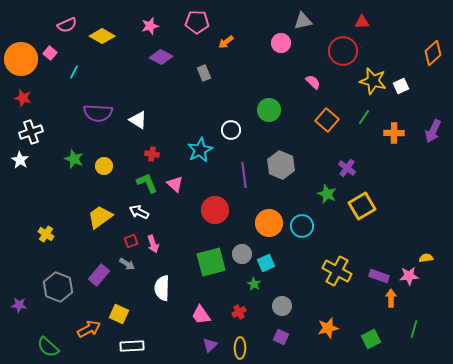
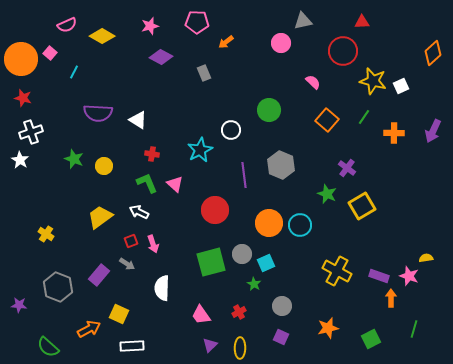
cyan circle at (302, 226): moved 2 px left, 1 px up
pink star at (409, 276): rotated 24 degrees clockwise
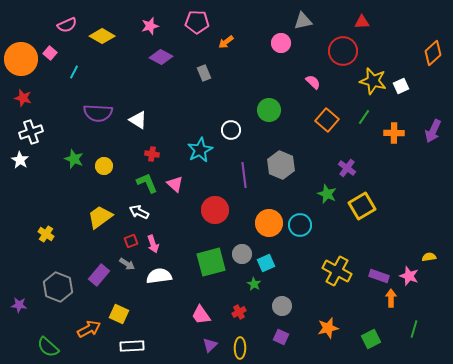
yellow semicircle at (426, 258): moved 3 px right, 1 px up
white semicircle at (162, 288): moved 3 px left, 12 px up; rotated 80 degrees clockwise
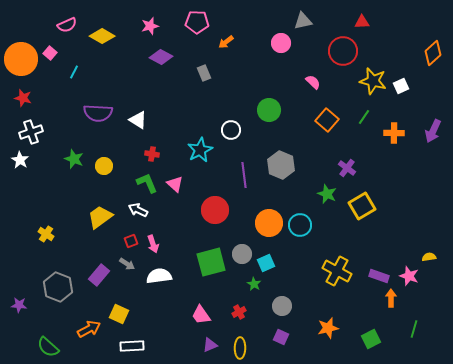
white arrow at (139, 212): moved 1 px left, 2 px up
purple triangle at (210, 345): rotated 21 degrees clockwise
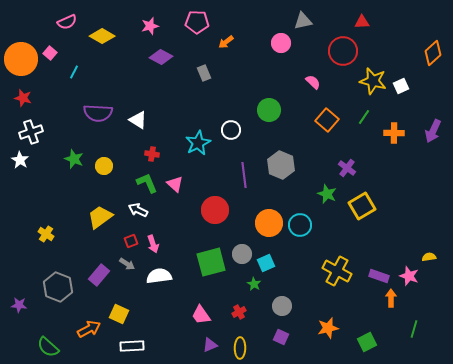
pink semicircle at (67, 25): moved 3 px up
cyan star at (200, 150): moved 2 px left, 7 px up
green square at (371, 339): moved 4 px left, 3 px down
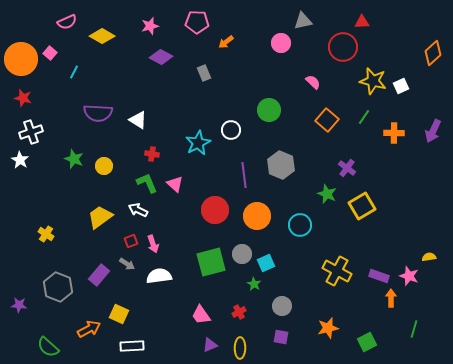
red circle at (343, 51): moved 4 px up
orange circle at (269, 223): moved 12 px left, 7 px up
purple square at (281, 337): rotated 14 degrees counterclockwise
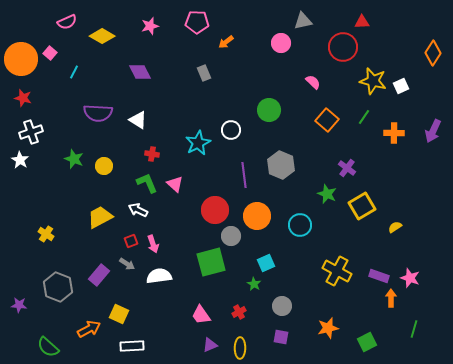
orange diamond at (433, 53): rotated 15 degrees counterclockwise
purple diamond at (161, 57): moved 21 px left, 15 px down; rotated 35 degrees clockwise
yellow trapezoid at (100, 217): rotated 8 degrees clockwise
gray circle at (242, 254): moved 11 px left, 18 px up
yellow semicircle at (429, 257): moved 34 px left, 30 px up; rotated 24 degrees counterclockwise
pink star at (409, 276): moved 1 px right, 2 px down
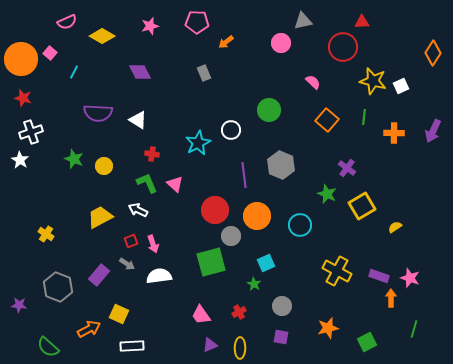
green line at (364, 117): rotated 28 degrees counterclockwise
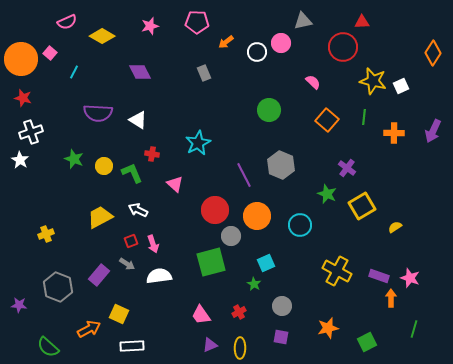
white circle at (231, 130): moved 26 px right, 78 px up
purple line at (244, 175): rotated 20 degrees counterclockwise
green L-shape at (147, 183): moved 15 px left, 10 px up
yellow cross at (46, 234): rotated 35 degrees clockwise
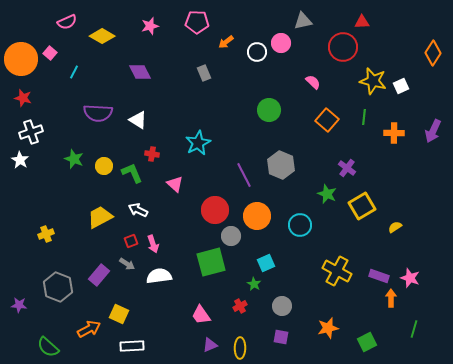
red cross at (239, 312): moved 1 px right, 6 px up
